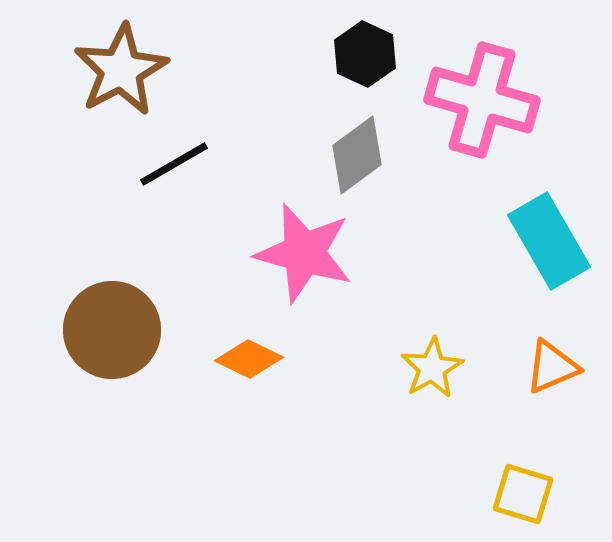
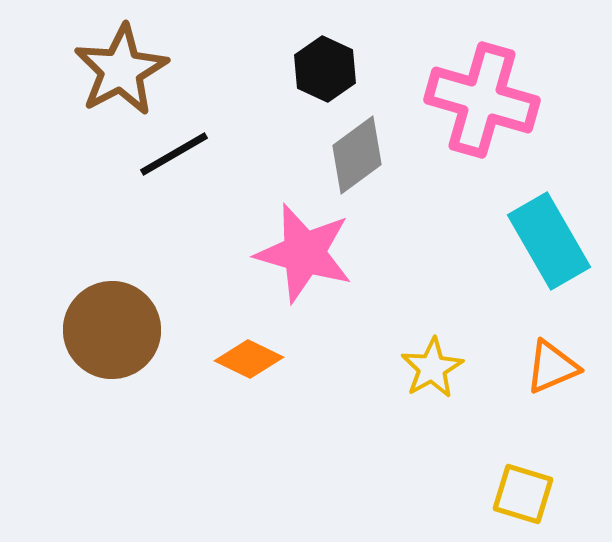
black hexagon: moved 40 px left, 15 px down
black line: moved 10 px up
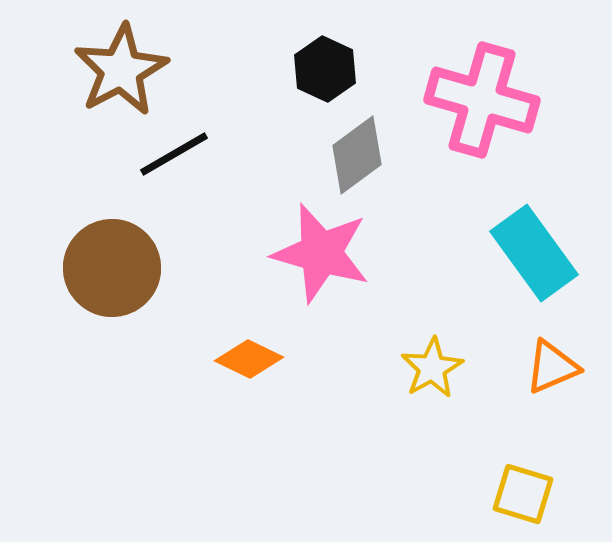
cyan rectangle: moved 15 px left, 12 px down; rotated 6 degrees counterclockwise
pink star: moved 17 px right
brown circle: moved 62 px up
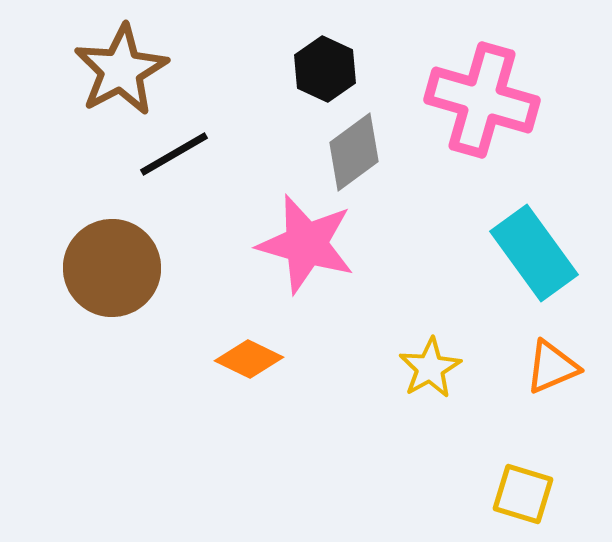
gray diamond: moved 3 px left, 3 px up
pink star: moved 15 px left, 9 px up
yellow star: moved 2 px left
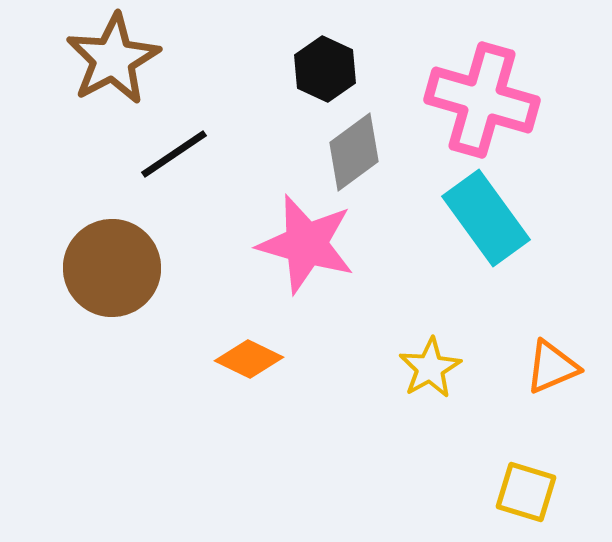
brown star: moved 8 px left, 11 px up
black line: rotated 4 degrees counterclockwise
cyan rectangle: moved 48 px left, 35 px up
yellow square: moved 3 px right, 2 px up
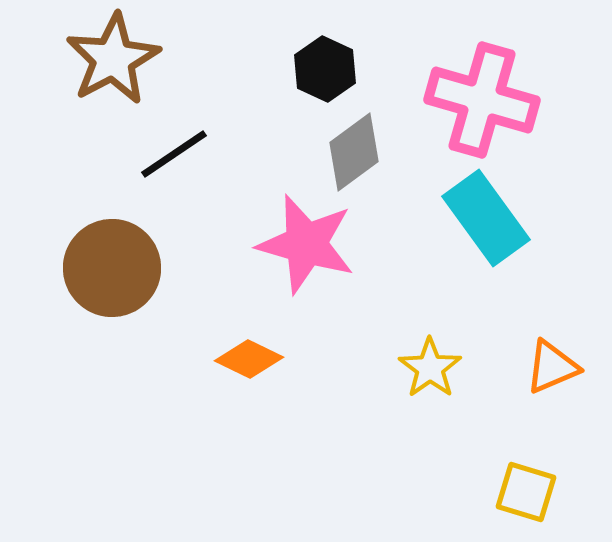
yellow star: rotated 6 degrees counterclockwise
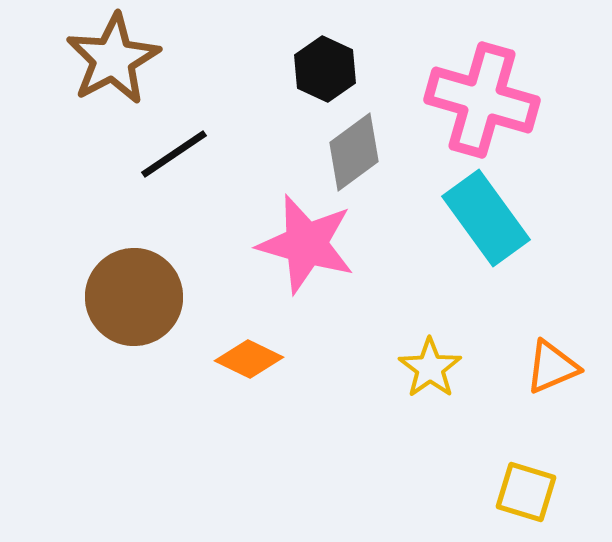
brown circle: moved 22 px right, 29 px down
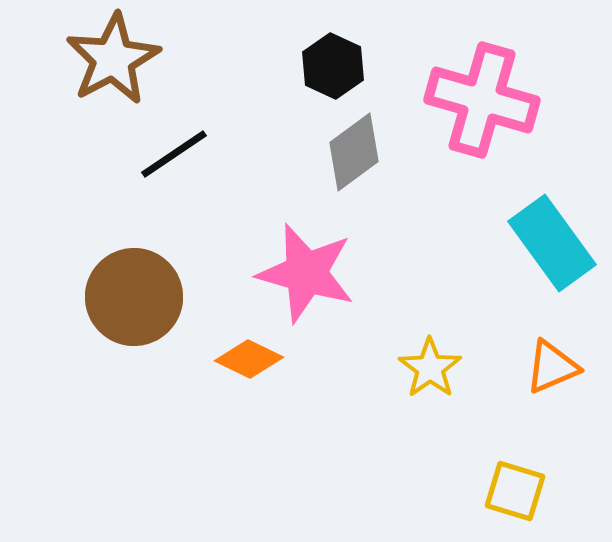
black hexagon: moved 8 px right, 3 px up
cyan rectangle: moved 66 px right, 25 px down
pink star: moved 29 px down
yellow square: moved 11 px left, 1 px up
